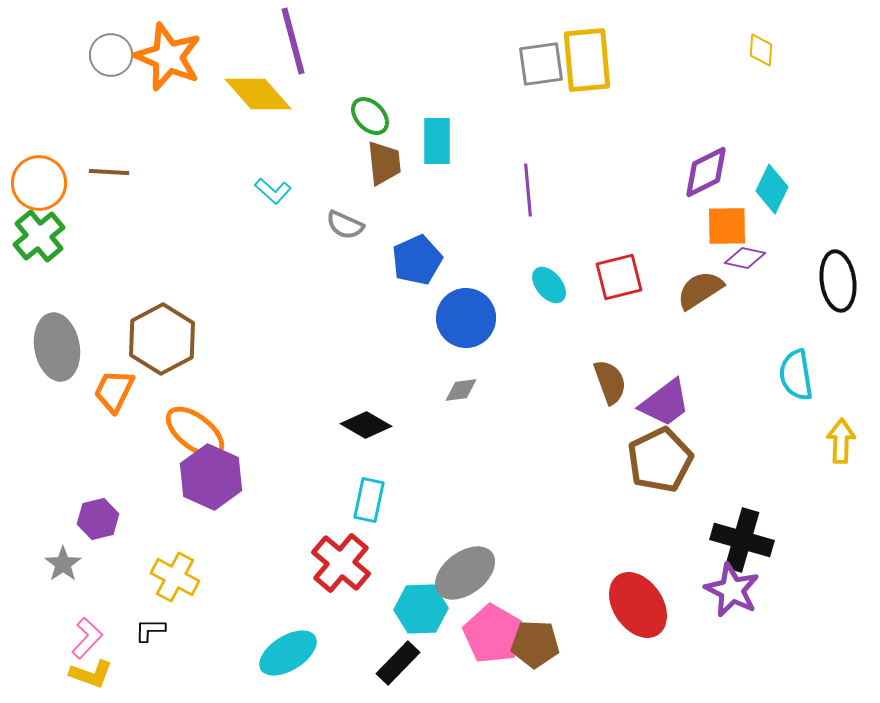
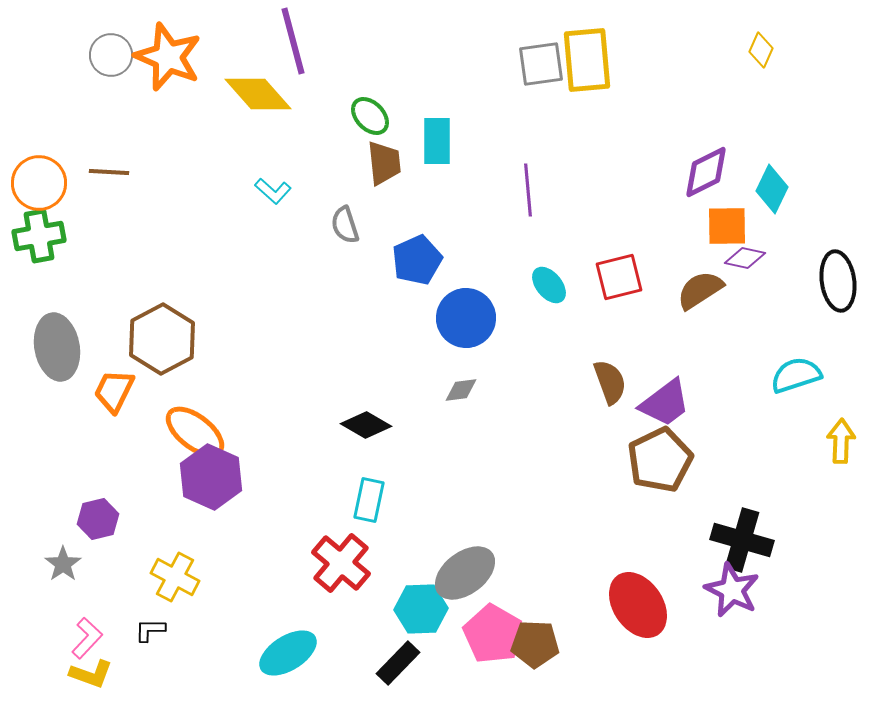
yellow diamond at (761, 50): rotated 20 degrees clockwise
gray semicircle at (345, 225): rotated 48 degrees clockwise
green cross at (39, 236): rotated 30 degrees clockwise
cyan semicircle at (796, 375): rotated 81 degrees clockwise
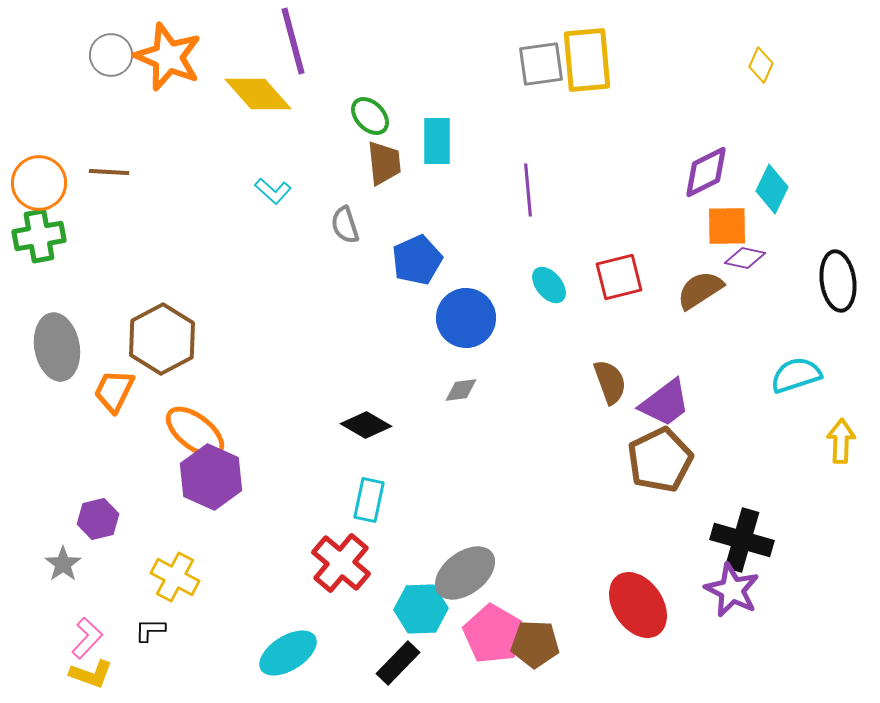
yellow diamond at (761, 50): moved 15 px down
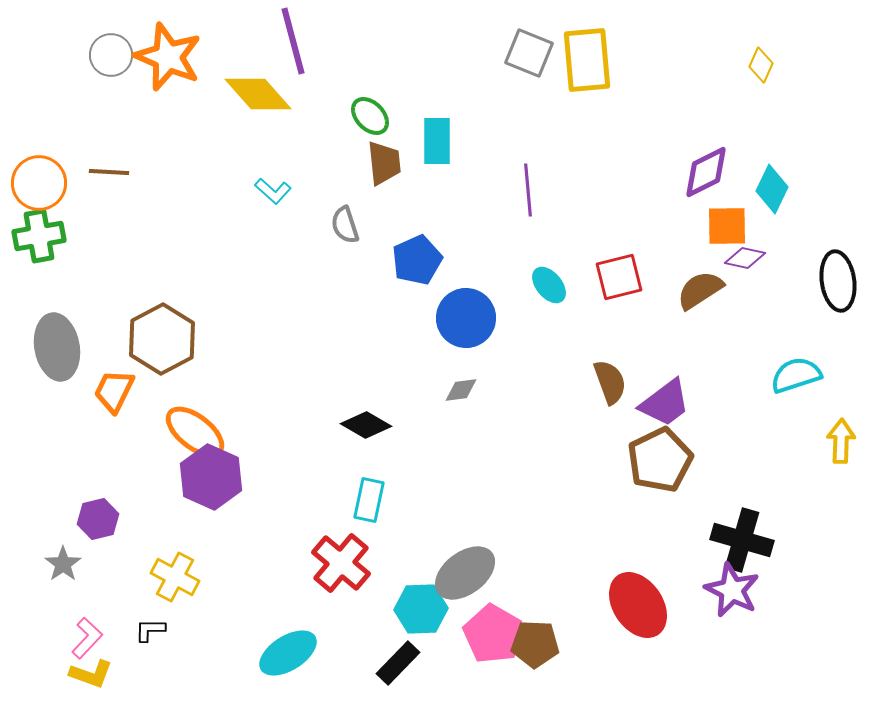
gray square at (541, 64): moved 12 px left, 11 px up; rotated 30 degrees clockwise
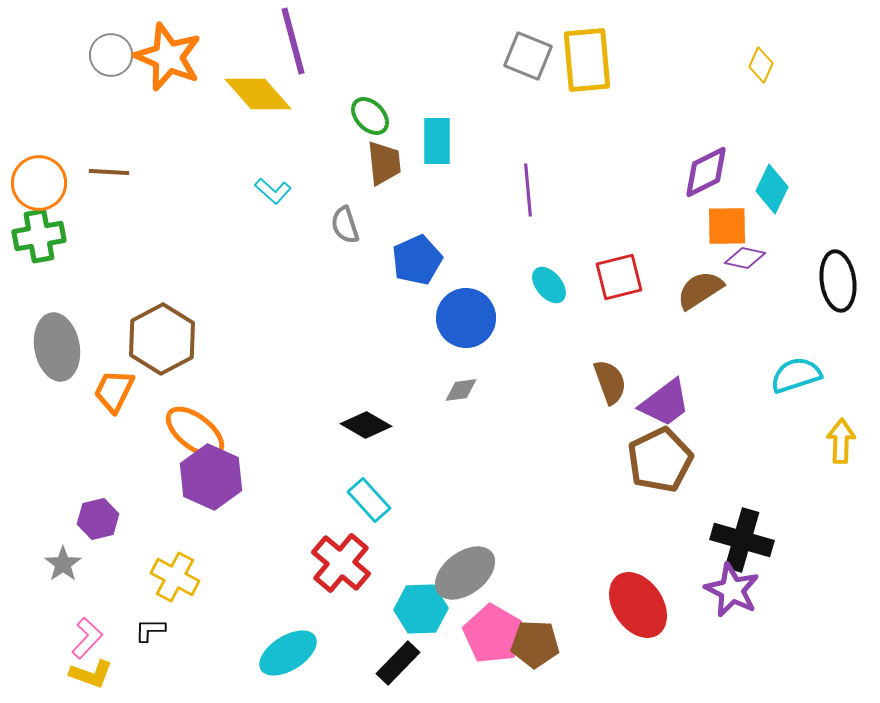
gray square at (529, 53): moved 1 px left, 3 px down
cyan rectangle at (369, 500): rotated 54 degrees counterclockwise
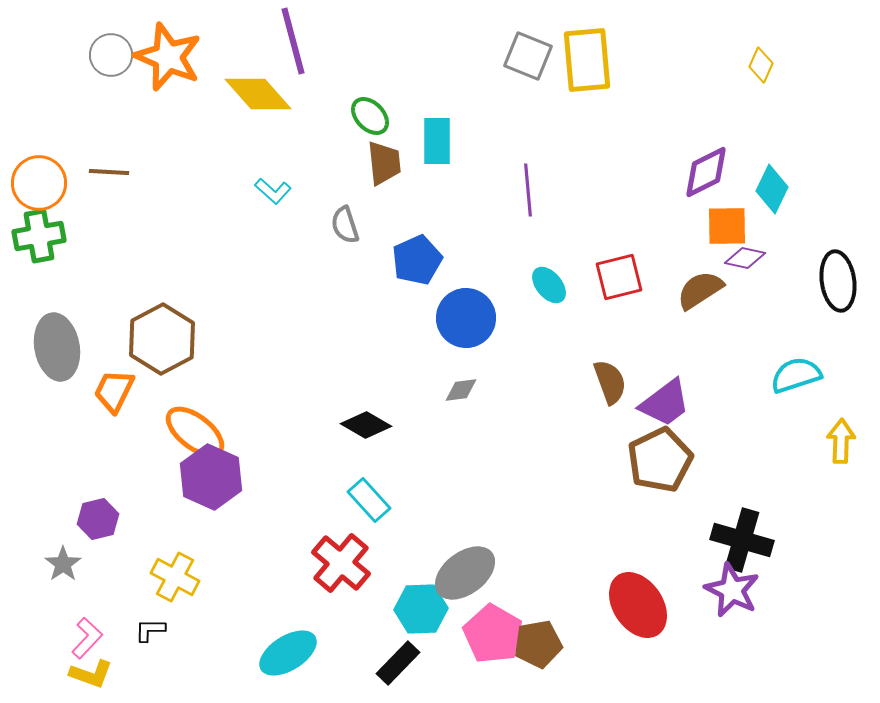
brown pentagon at (535, 644): moved 3 px right; rotated 12 degrees counterclockwise
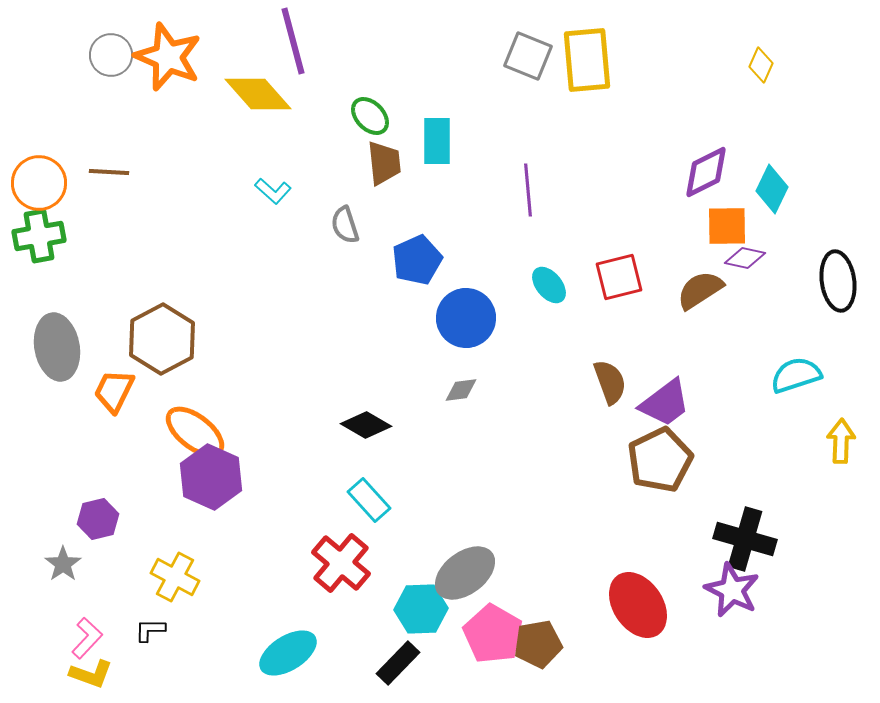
black cross at (742, 540): moved 3 px right, 1 px up
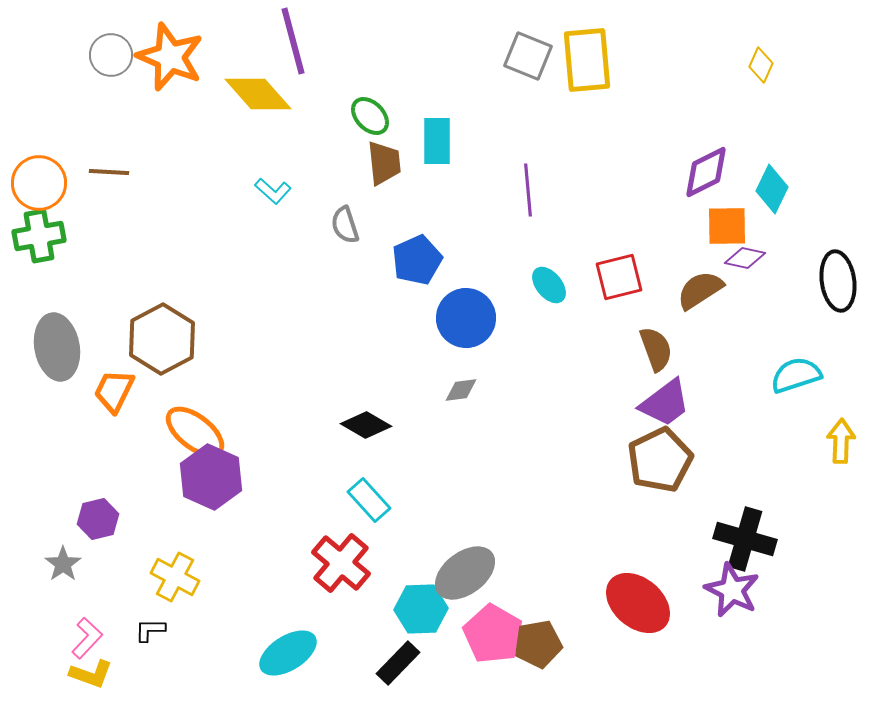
orange star at (168, 57): moved 2 px right
brown semicircle at (610, 382): moved 46 px right, 33 px up
red ellipse at (638, 605): moved 2 px up; rotated 16 degrees counterclockwise
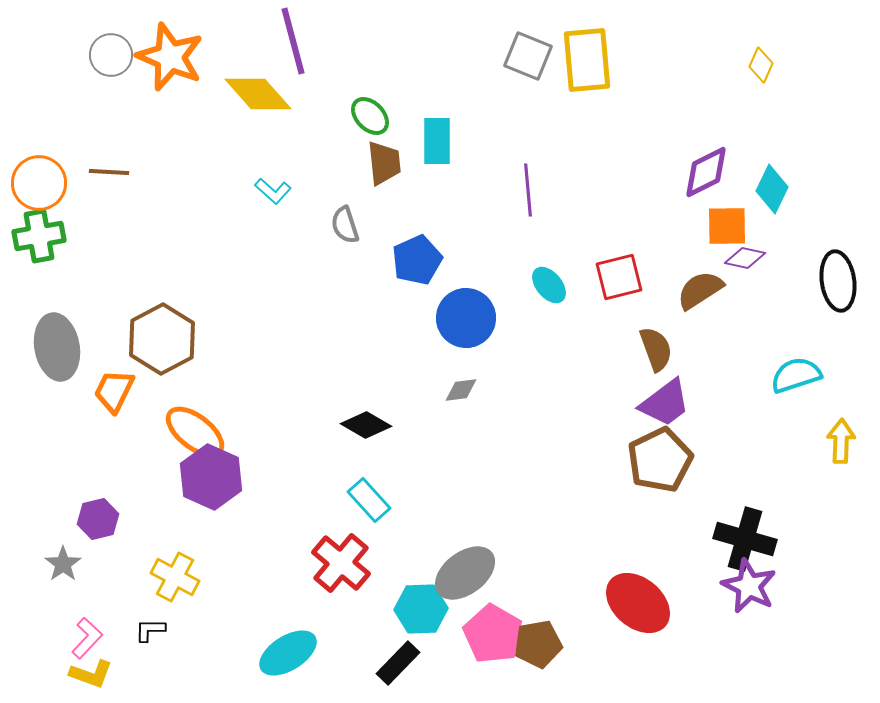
purple star at (732, 590): moved 17 px right, 4 px up
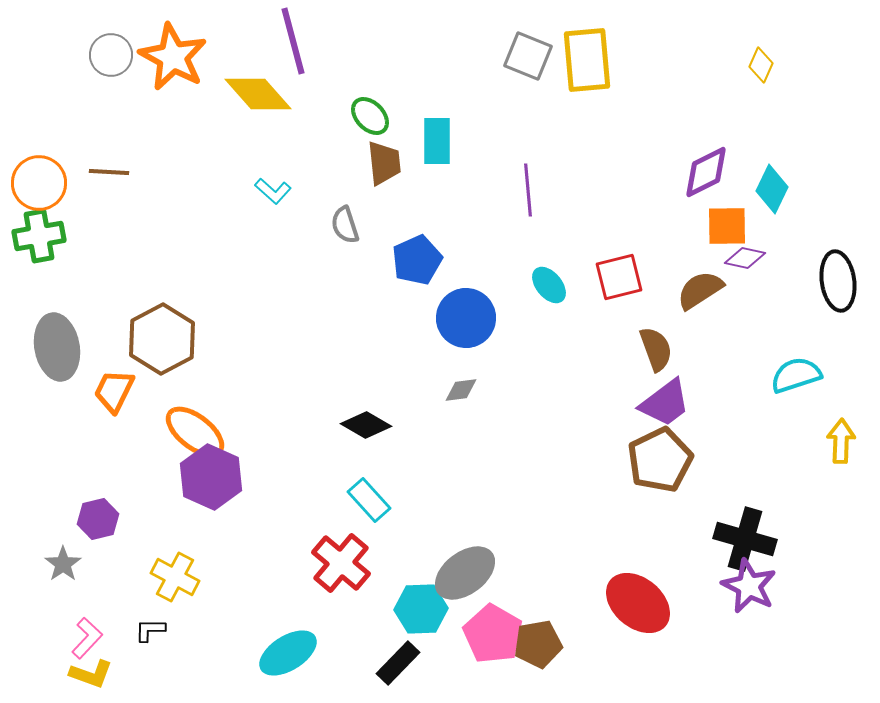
orange star at (170, 57): moved 3 px right; rotated 6 degrees clockwise
